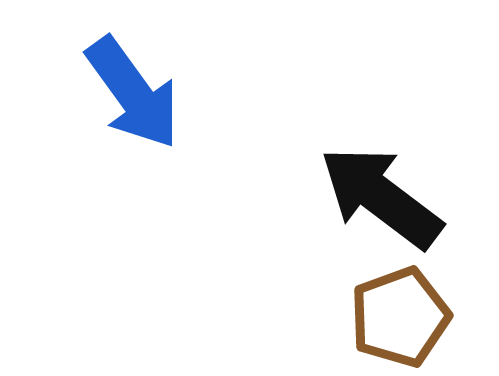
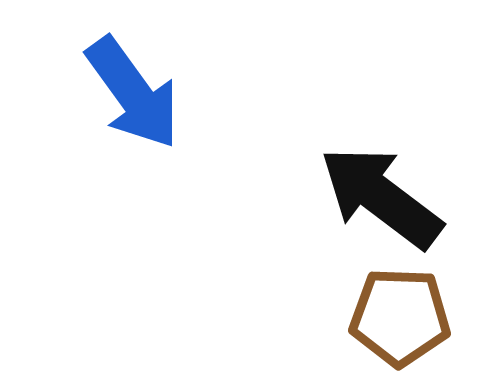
brown pentagon: rotated 22 degrees clockwise
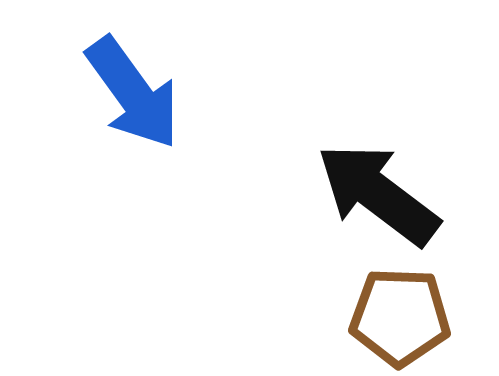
black arrow: moved 3 px left, 3 px up
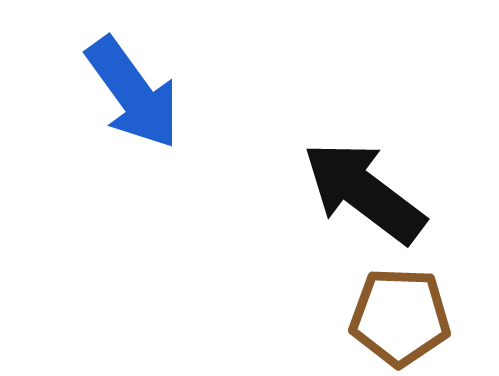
black arrow: moved 14 px left, 2 px up
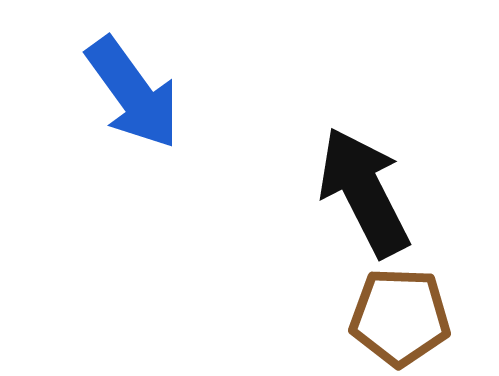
black arrow: rotated 26 degrees clockwise
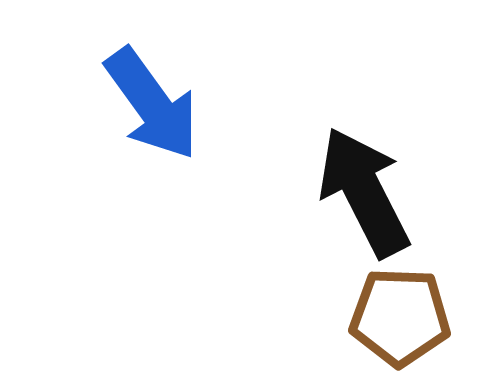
blue arrow: moved 19 px right, 11 px down
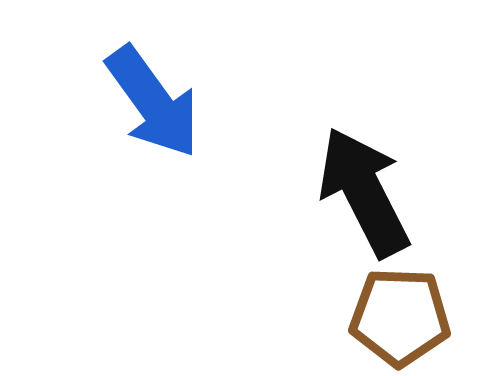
blue arrow: moved 1 px right, 2 px up
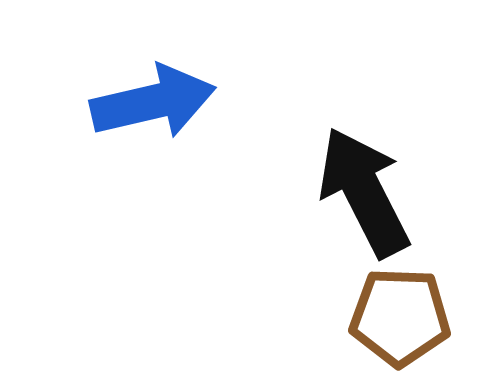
blue arrow: rotated 67 degrees counterclockwise
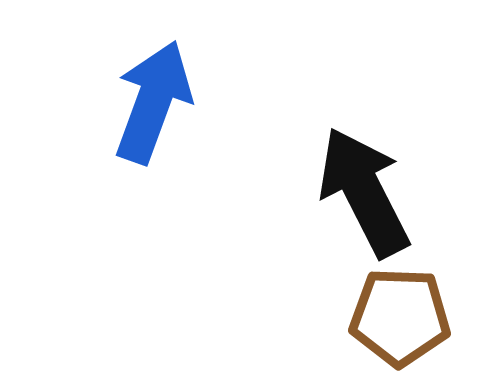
blue arrow: rotated 57 degrees counterclockwise
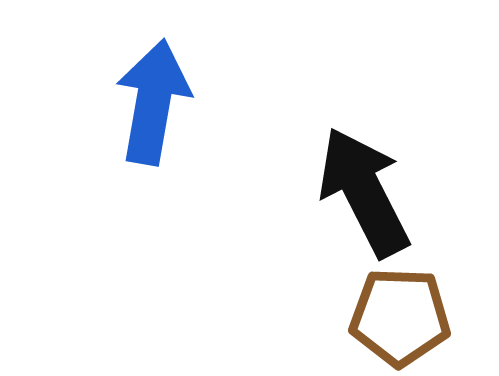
blue arrow: rotated 10 degrees counterclockwise
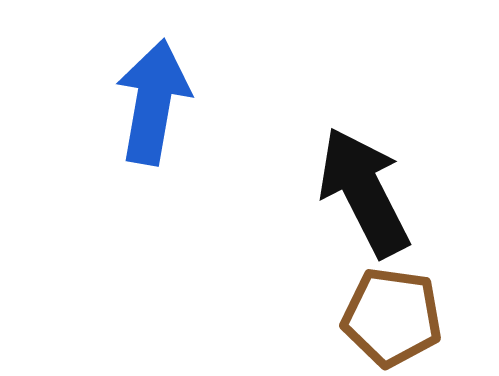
brown pentagon: moved 8 px left; rotated 6 degrees clockwise
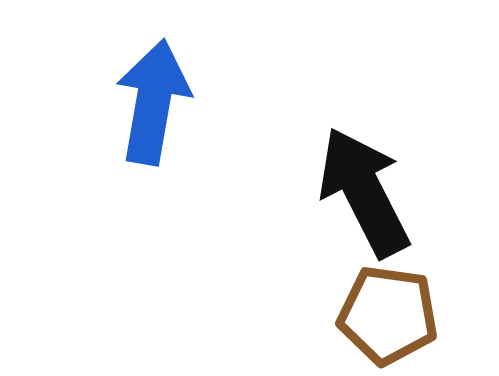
brown pentagon: moved 4 px left, 2 px up
